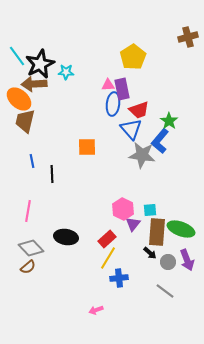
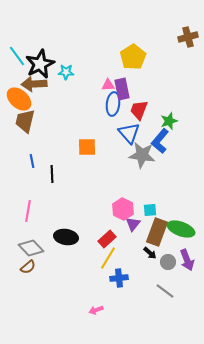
red trapezoid: rotated 130 degrees clockwise
green star: rotated 18 degrees clockwise
blue triangle: moved 2 px left, 4 px down
brown rectangle: rotated 16 degrees clockwise
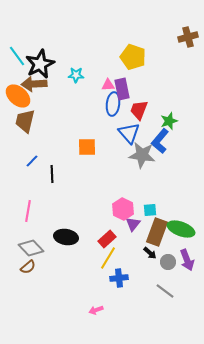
yellow pentagon: rotated 20 degrees counterclockwise
cyan star: moved 10 px right, 3 px down
orange ellipse: moved 1 px left, 3 px up
blue line: rotated 56 degrees clockwise
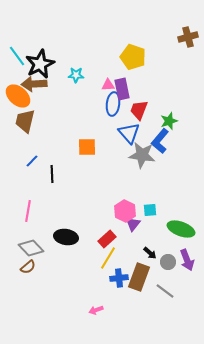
pink hexagon: moved 2 px right, 2 px down
brown rectangle: moved 18 px left, 45 px down
